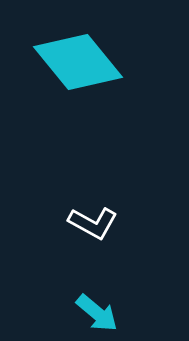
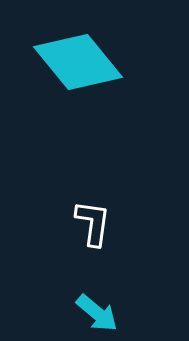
white L-shape: rotated 111 degrees counterclockwise
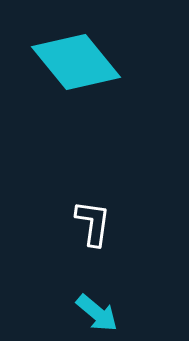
cyan diamond: moved 2 px left
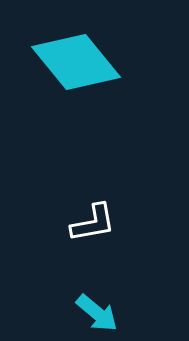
white L-shape: rotated 72 degrees clockwise
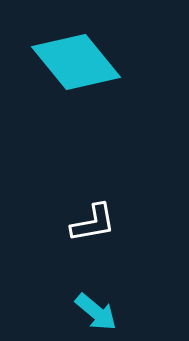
cyan arrow: moved 1 px left, 1 px up
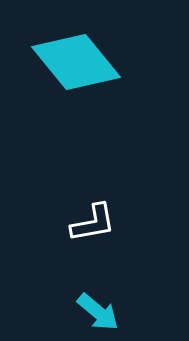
cyan arrow: moved 2 px right
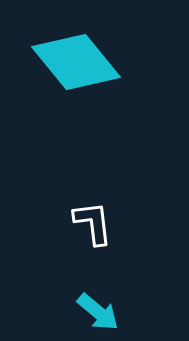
white L-shape: rotated 87 degrees counterclockwise
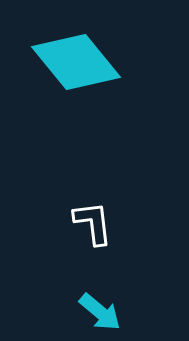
cyan arrow: moved 2 px right
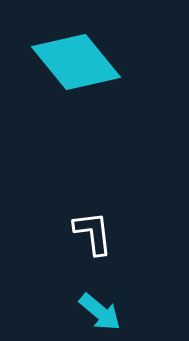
white L-shape: moved 10 px down
